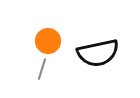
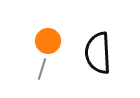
black semicircle: rotated 99 degrees clockwise
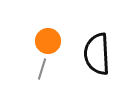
black semicircle: moved 1 px left, 1 px down
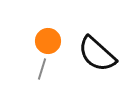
black semicircle: rotated 45 degrees counterclockwise
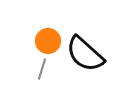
black semicircle: moved 12 px left
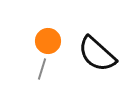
black semicircle: moved 12 px right
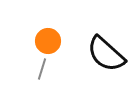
black semicircle: moved 9 px right
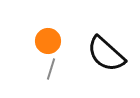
gray line: moved 9 px right
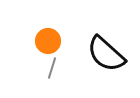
gray line: moved 1 px right, 1 px up
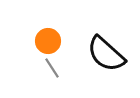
gray line: rotated 50 degrees counterclockwise
